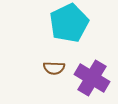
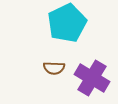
cyan pentagon: moved 2 px left
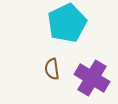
brown semicircle: moved 2 px left, 1 px down; rotated 80 degrees clockwise
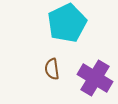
purple cross: moved 3 px right
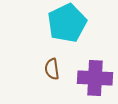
purple cross: rotated 28 degrees counterclockwise
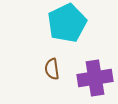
purple cross: rotated 12 degrees counterclockwise
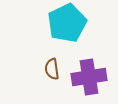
purple cross: moved 6 px left, 1 px up
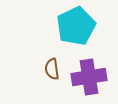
cyan pentagon: moved 9 px right, 3 px down
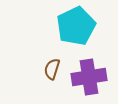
brown semicircle: rotated 25 degrees clockwise
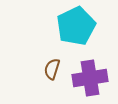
purple cross: moved 1 px right, 1 px down
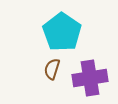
cyan pentagon: moved 14 px left, 6 px down; rotated 12 degrees counterclockwise
